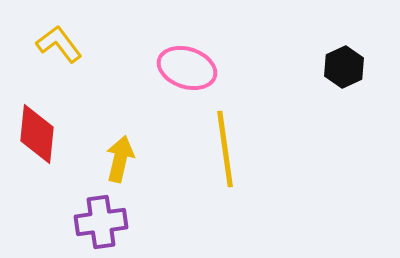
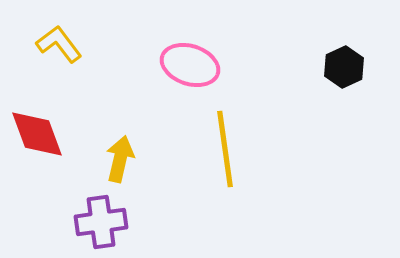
pink ellipse: moved 3 px right, 3 px up
red diamond: rotated 26 degrees counterclockwise
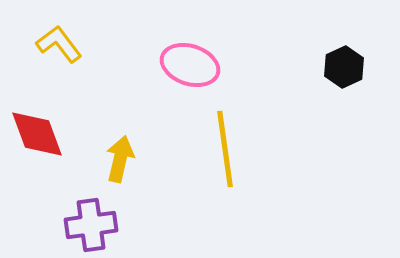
purple cross: moved 10 px left, 3 px down
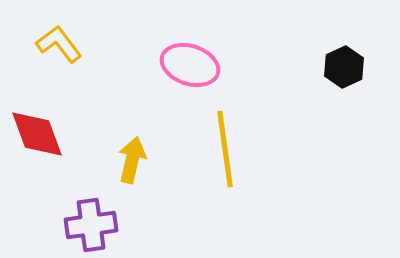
yellow arrow: moved 12 px right, 1 px down
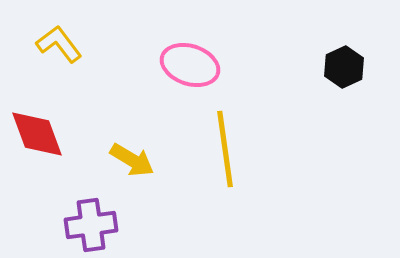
yellow arrow: rotated 108 degrees clockwise
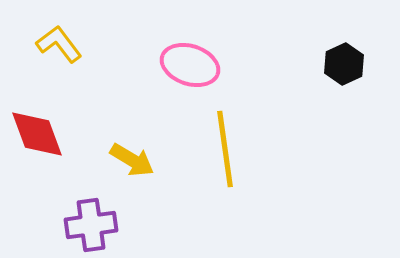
black hexagon: moved 3 px up
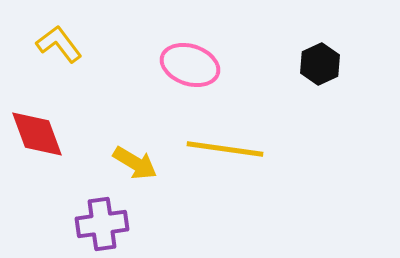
black hexagon: moved 24 px left
yellow line: rotated 74 degrees counterclockwise
yellow arrow: moved 3 px right, 3 px down
purple cross: moved 11 px right, 1 px up
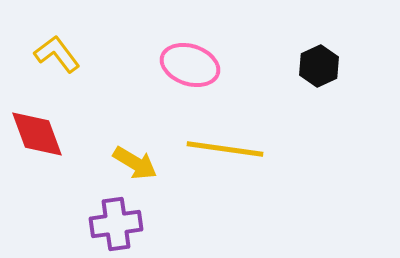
yellow L-shape: moved 2 px left, 10 px down
black hexagon: moved 1 px left, 2 px down
purple cross: moved 14 px right
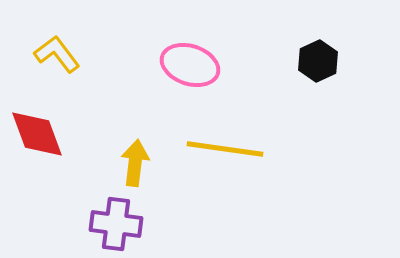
black hexagon: moved 1 px left, 5 px up
yellow arrow: rotated 114 degrees counterclockwise
purple cross: rotated 15 degrees clockwise
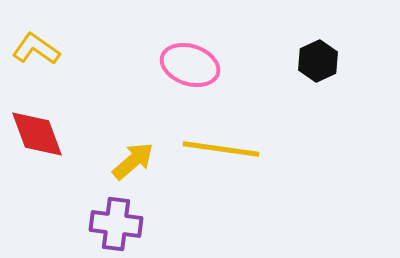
yellow L-shape: moved 21 px left, 5 px up; rotated 18 degrees counterclockwise
yellow line: moved 4 px left
yellow arrow: moved 2 px left, 2 px up; rotated 42 degrees clockwise
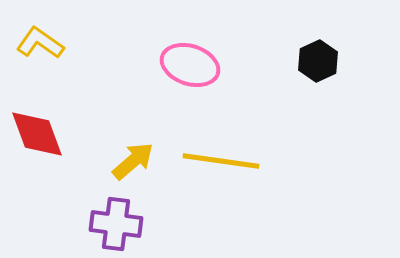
yellow L-shape: moved 4 px right, 6 px up
yellow line: moved 12 px down
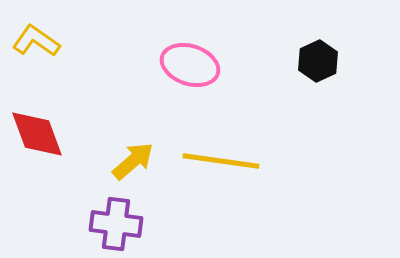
yellow L-shape: moved 4 px left, 2 px up
